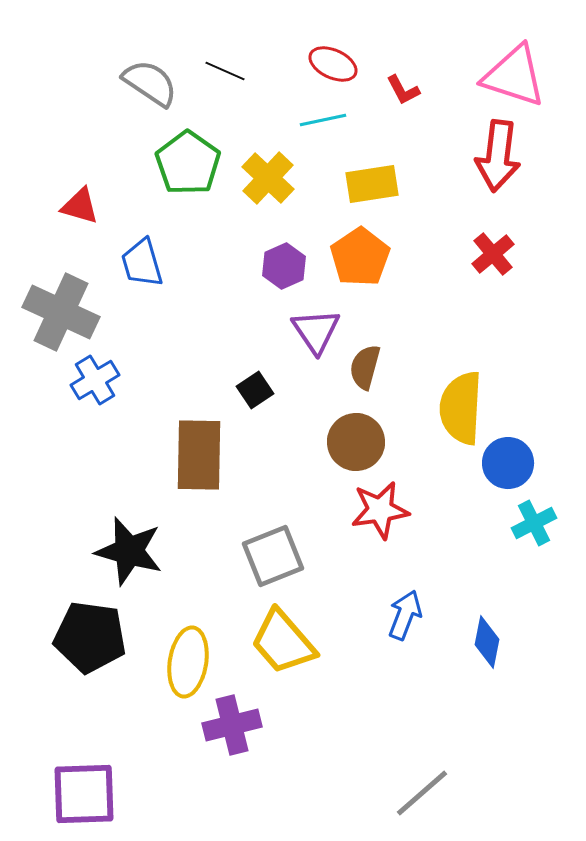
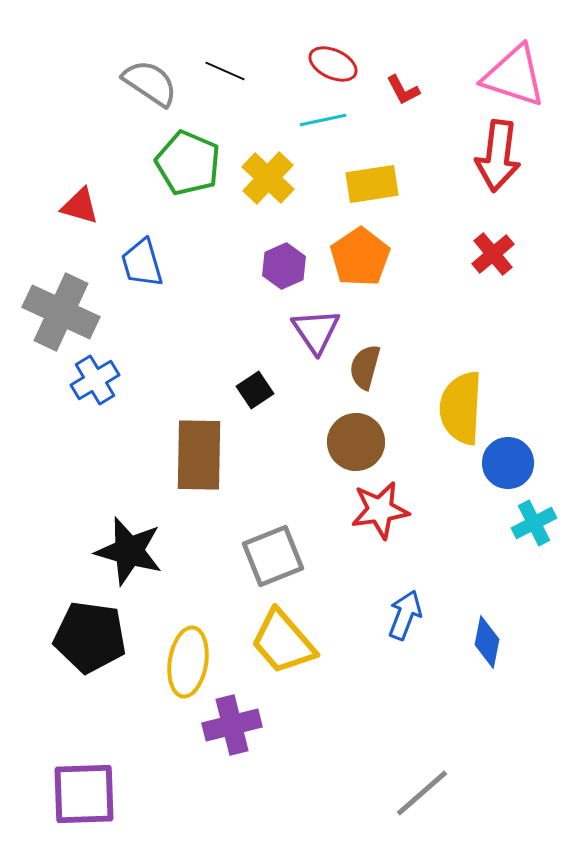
green pentagon: rotated 12 degrees counterclockwise
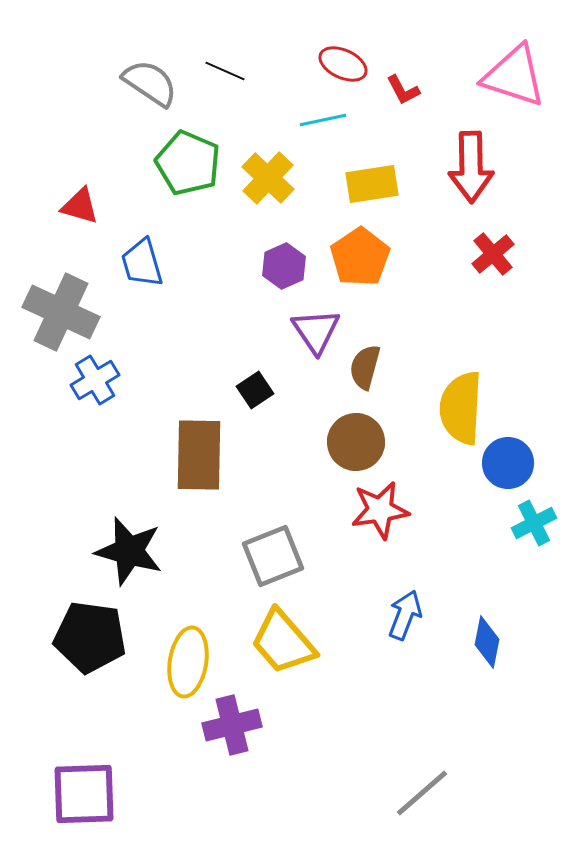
red ellipse: moved 10 px right
red arrow: moved 27 px left, 11 px down; rotated 8 degrees counterclockwise
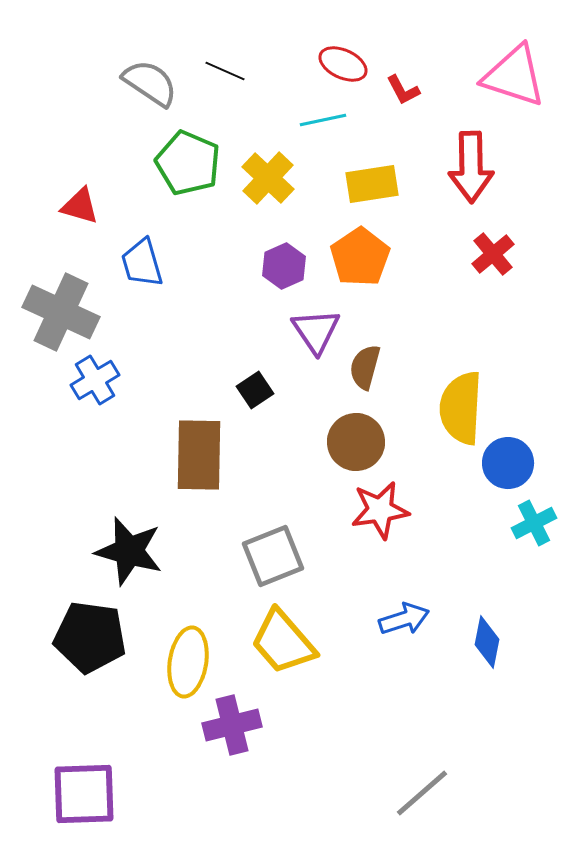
blue arrow: moved 1 px left, 4 px down; rotated 51 degrees clockwise
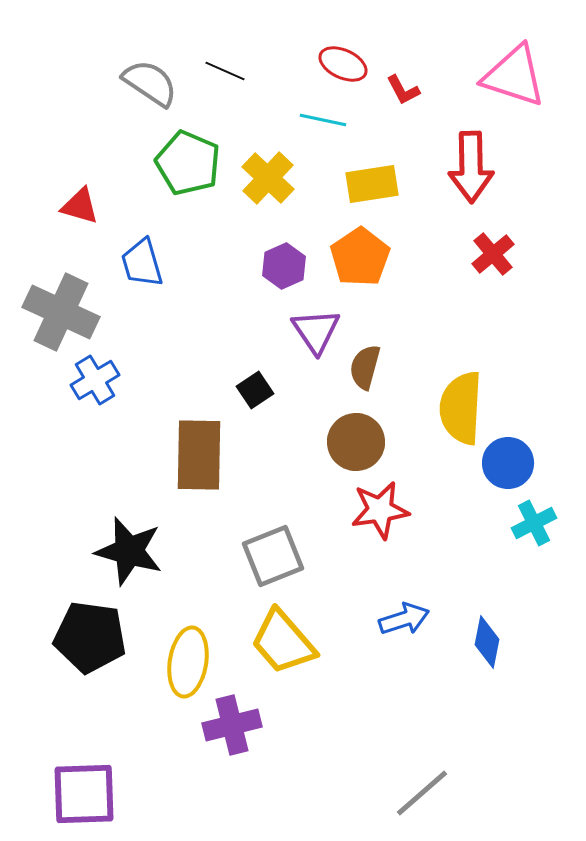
cyan line: rotated 24 degrees clockwise
